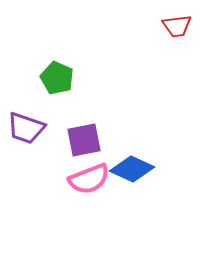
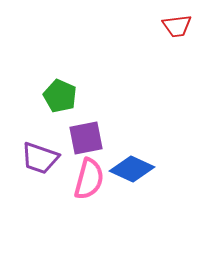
green pentagon: moved 3 px right, 18 px down
purple trapezoid: moved 14 px right, 30 px down
purple square: moved 2 px right, 2 px up
pink semicircle: rotated 54 degrees counterclockwise
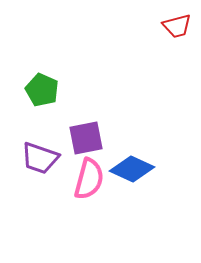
red trapezoid: rotated 8 degrees counterclockwise
green pentagon: moved 18 px left, 6 px up
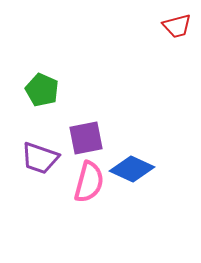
pink semicircle: moved 3 px down
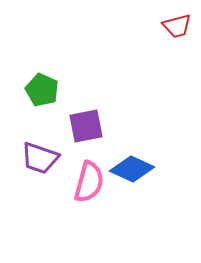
purple square: moved 12 px up
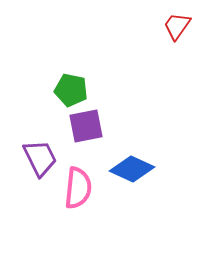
red trapezoid: rotated 140 degrees clockwise
green pentagon: moved 29 px right; rotated 12 degrees counterclockwise
purple trapezoid: rotated 135 degrees counterclockwise
pink semicircle: moved 11 px left, 6 px down; rotated 9 degrees counterclockwise
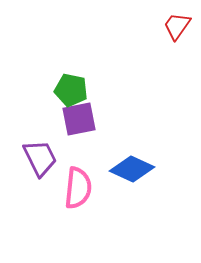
purple square: moved 7 px left, 7 px up
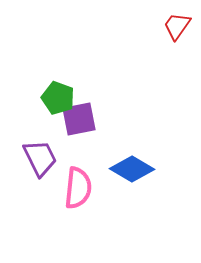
green pentagon: moved 13 px left, 8 px down; rotated 8 degrees clockwise
blue diamond: rotated 6 degrees clockwise
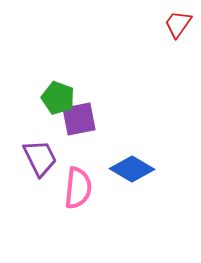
red trapezoid: moved 1 px right, 2 px up
